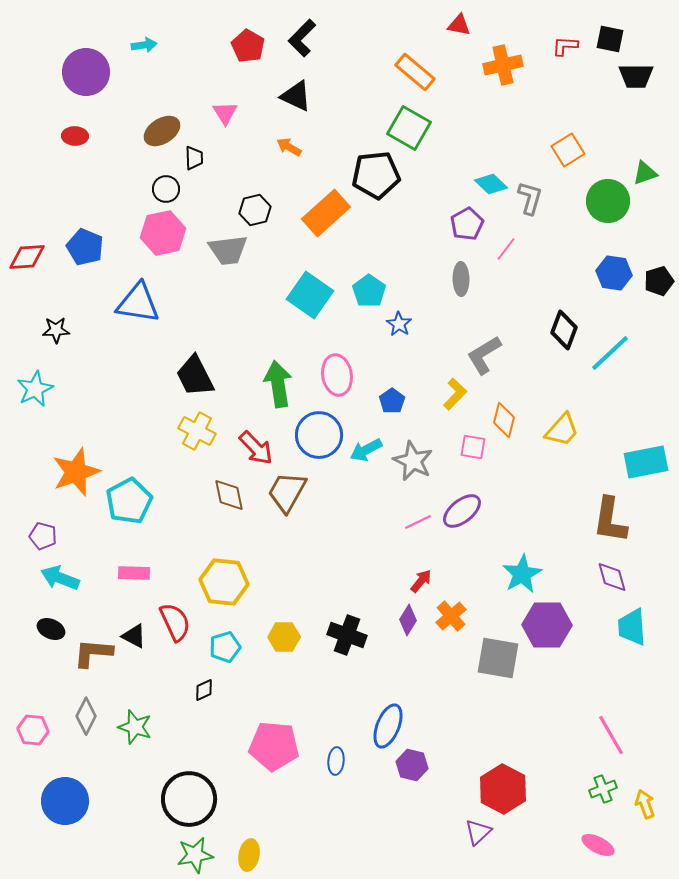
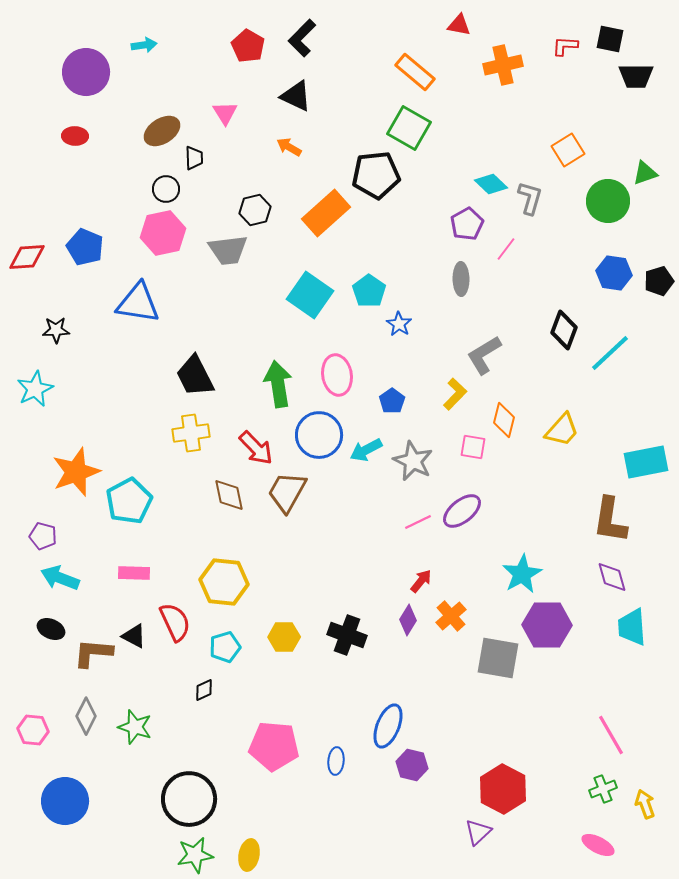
yellow cross at (197, 431): moved 6 px left, 2 px down; rotated 36 degrees counterclockwise
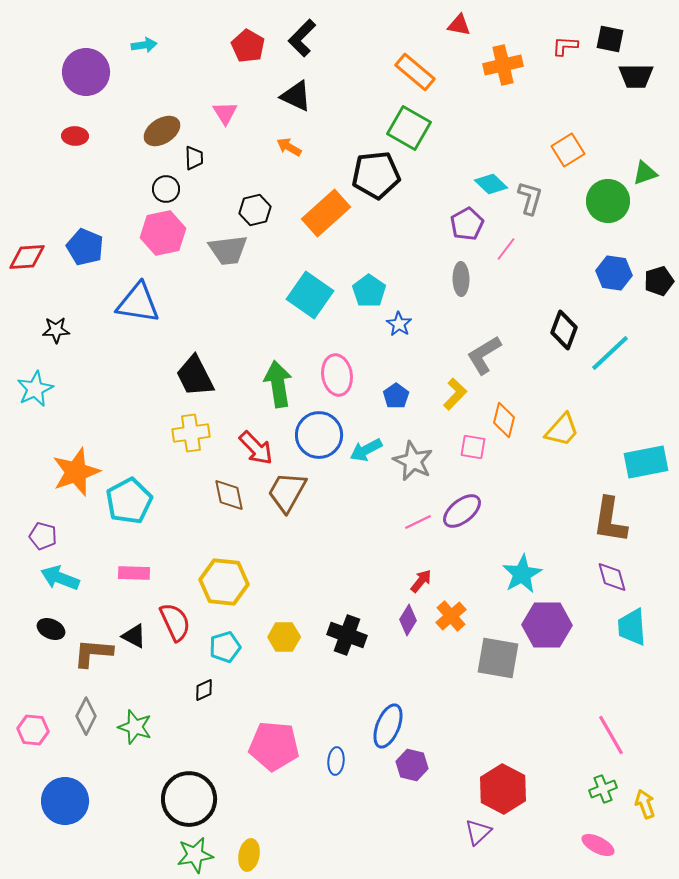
blue pentagon at (392, 401): moved 4 px right, 5 px up
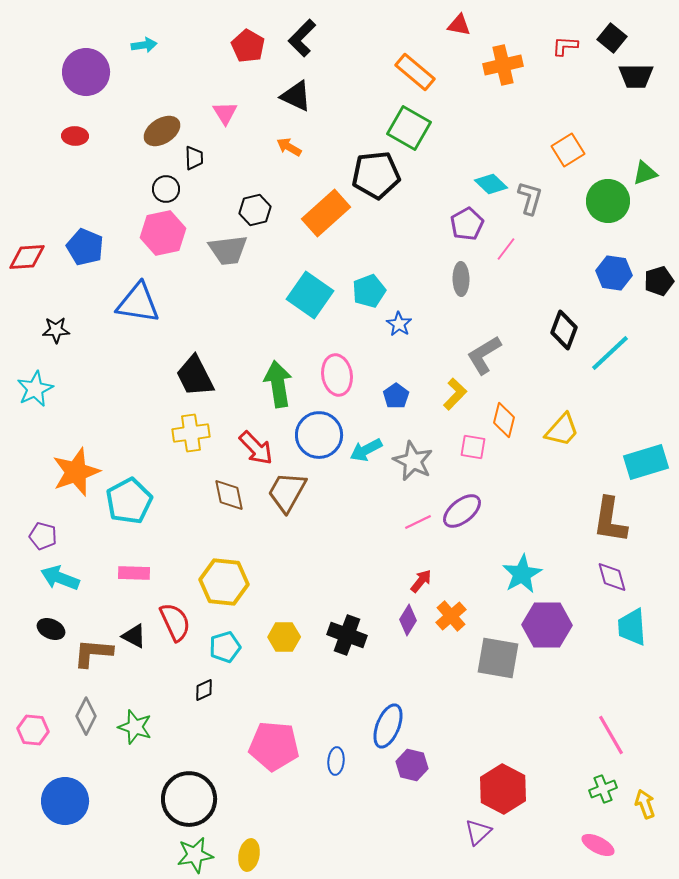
black square at (610, 39): moved 2 px right, 1 px up; rotated 28 degrees clockwise
cyan pentagon at (369, 291): rotated 16 degrees clockwise
cyan rectangle at (646, 462): rotated 6 degrees counterclockwise
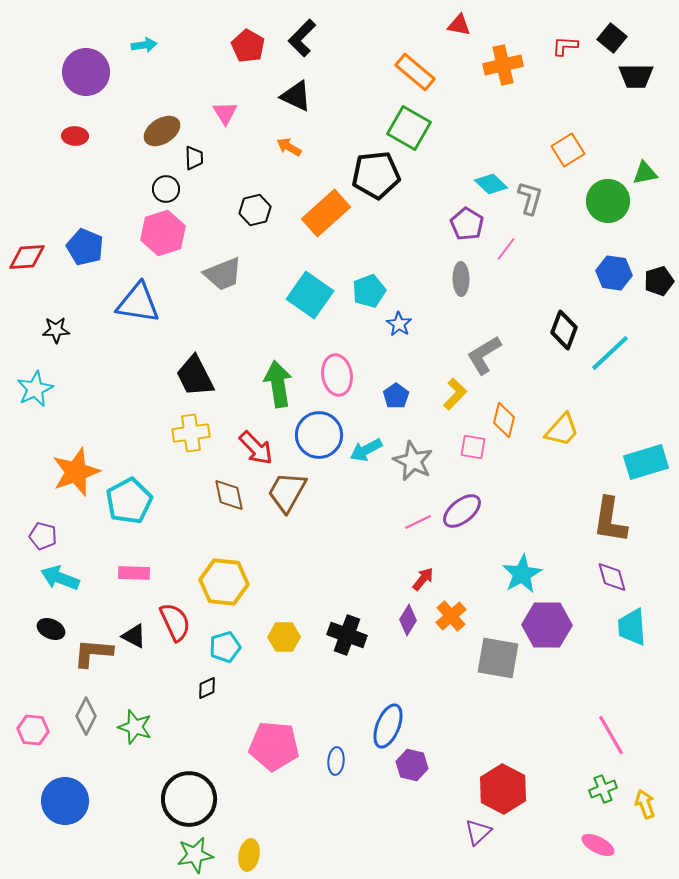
green triangle at (645, 173): rotated 8 degrees clockwise
purple pentagon at (467, 224): rotated 12 degrees counterclockwise
pink hexagon at (163, 233): rotated 6 degrees counterclockwise
gray trapezoid at (228, 250): moved 5 px left, 24 px down; rotated 15 degrees counterclockwise
red arrow at (421, 581): moved 2 px right, 2 px up
black diamond at (204, 690): moved 3 px right, 2 px up
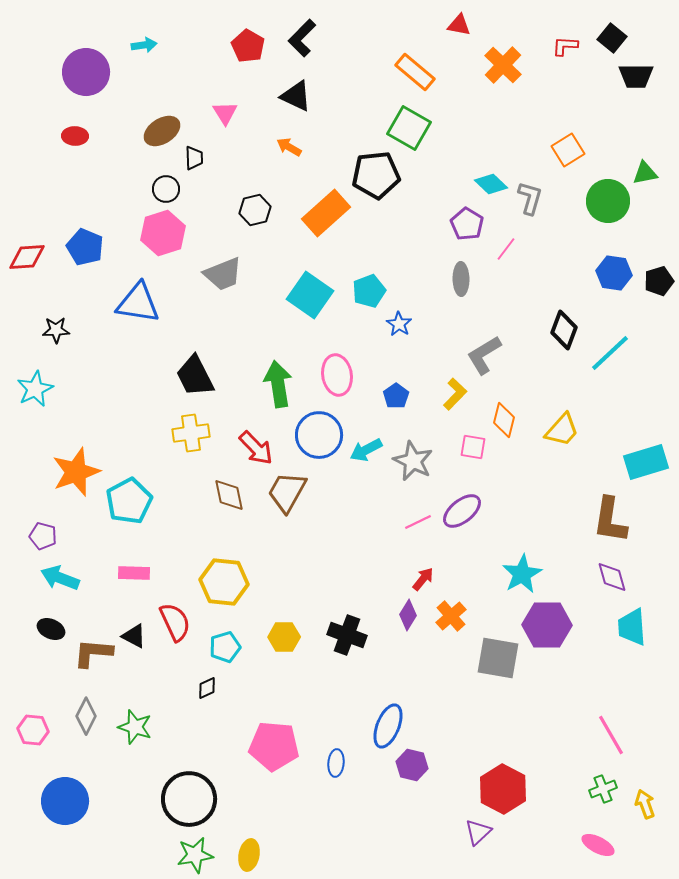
orange cross at (503, 65): rotated 33 degrees counterclockwise
purple diamond at (408, 620): moved 5 px up
blue ellipse at (336, 761): moved 2 px down
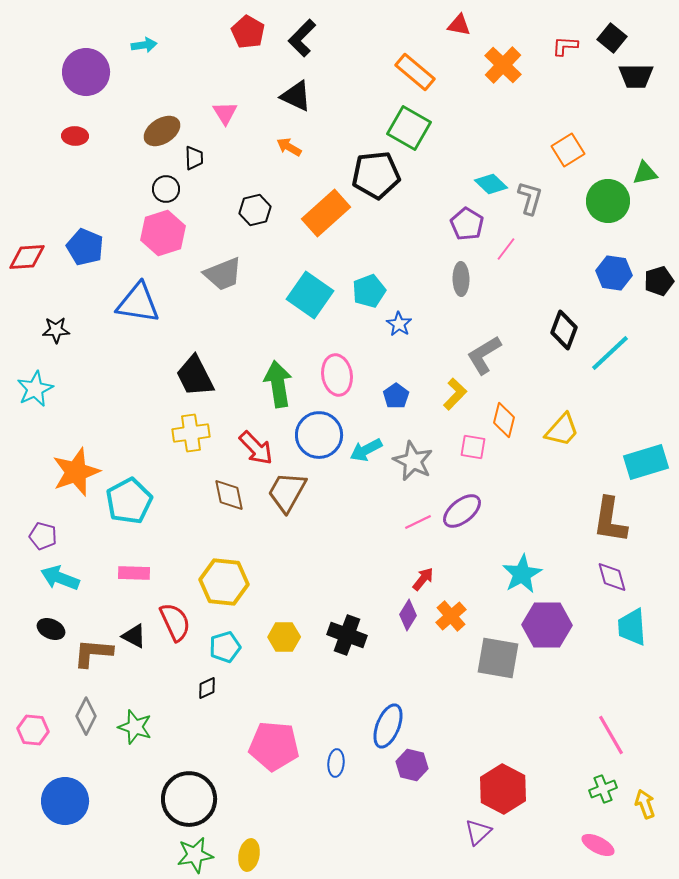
red pentagon at (248, 46): moved 14 px up
